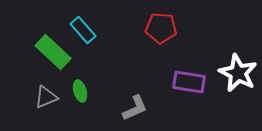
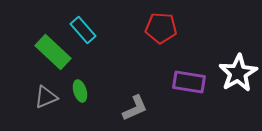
white star: rotated 15 degrees clockwise
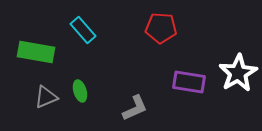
green rectangle: moved 17 px left; rotated 33 degrees counterclockwise
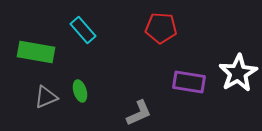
gray L-shape: moved 4 px right, 5 px down
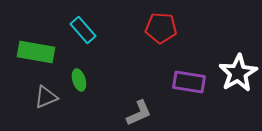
green ellipse: moved 1 px left, 11 px up
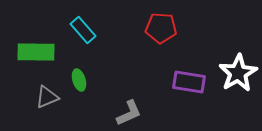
green rectangle: rotated 9 degrees counterclockwise
gray triangle: moved 1 px right
gray L-shape: moved 10 px left
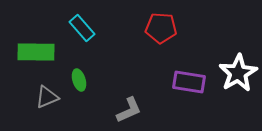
cyan rectangle: moved 1 px left, 2 px up
gray L-shape: moved 3 px up
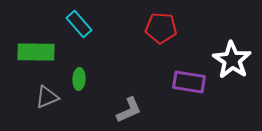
cyan rectangle: moved 3 px left, 4 px up
white star: moved 6 px left, 13 px up; rotated 9 degrees counterclockwise
green ellipse: moved 1 px up; rotated 20 degrees clockwise
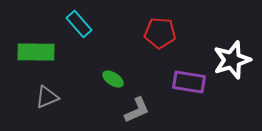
red pentagon: moved 1 px left, 5 px down
white star: rotated 21 degrees clockwise
green ellipse: moved 34 px right; rotated 60 degrees counterclockwise
gray L-shape: moved 8 px right
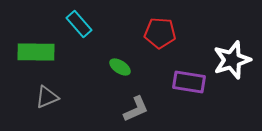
green ellipse: moved 7 px right, 12 px up
gray L-shape: moved 1 px left, 1 px up
